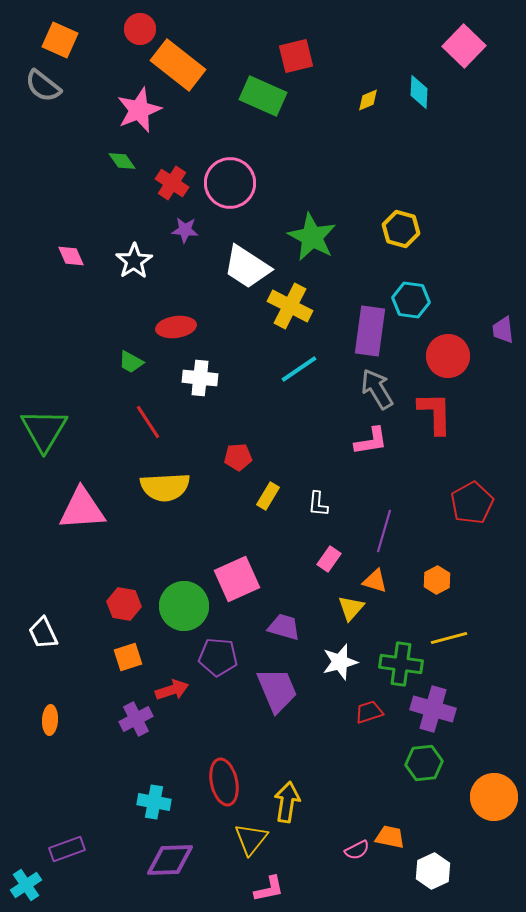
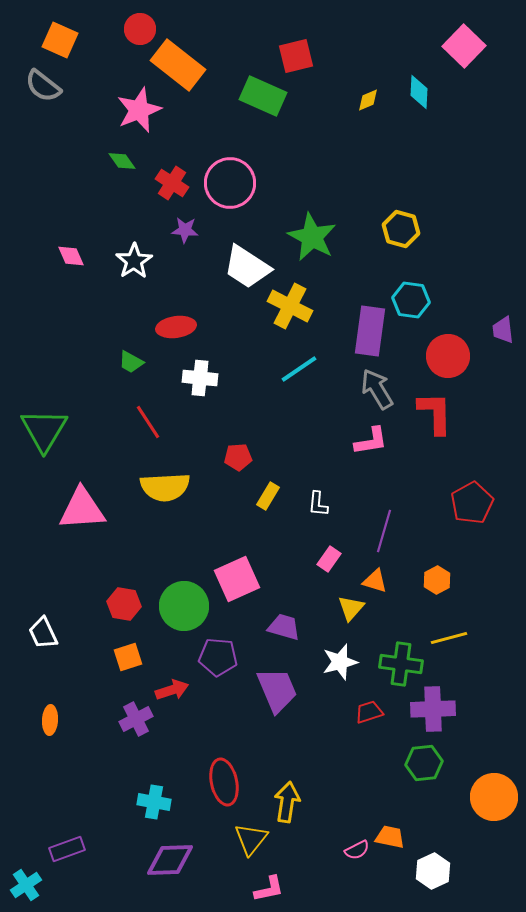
purple cross at (433, 709): rotated 18 degrees counterclockwise
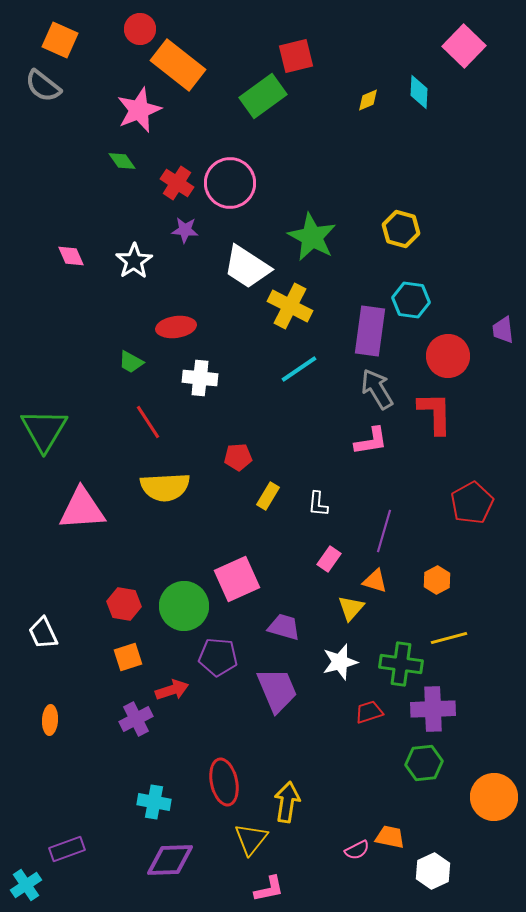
green rectangle at (263, 96): rotated 60 degrees counterclockwise
red cross at (172, 183): moved 5 px right
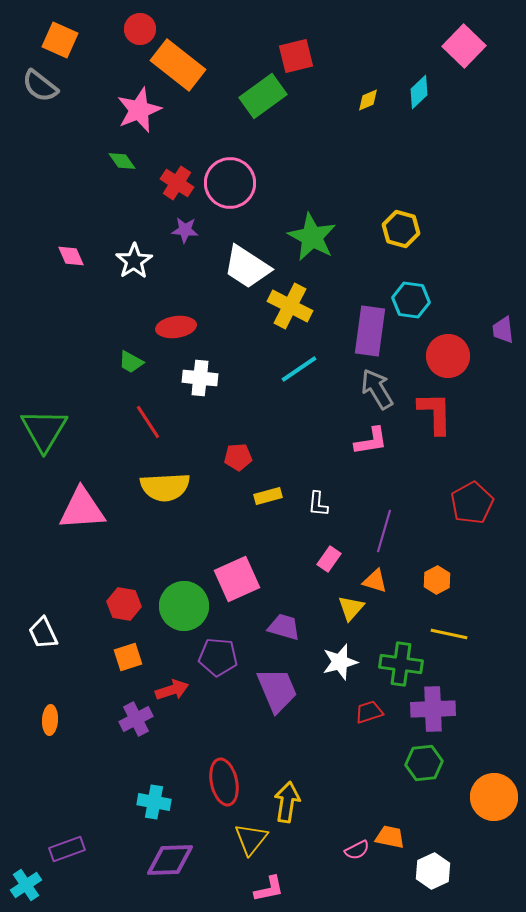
gray semicircle at (43, 86): moved 3 px left
cyan diamond at (419, 92): rotated 44 degrees clockwise
yellow rectangle at (268, 496): rotated 44 degrees clockwise
yellow line at (449, 638): moved 4 px up; rotated 27 degrees clockwise
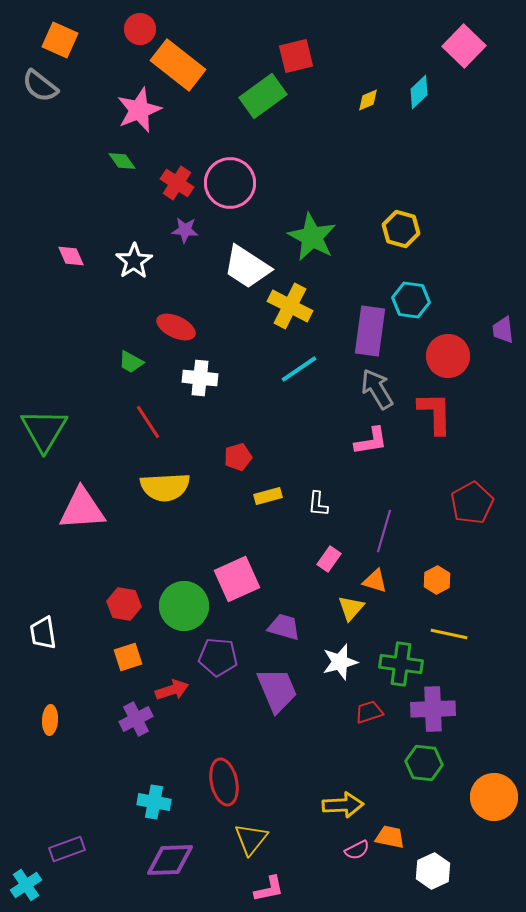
red ellipse at (176, 327): rotated 33 degrees clockwise
red pentagon at (238, 457): rotated 12 degrees counterclockwise
white trapezoid at (43, 633): rotated 16 degrees clockwise
green hexagon at (424, 763): rotated 12 degrees clockwise
yellow arrow at (287, 802): moved 56 px right, 3 px down; rotated 78 degrees clockwise
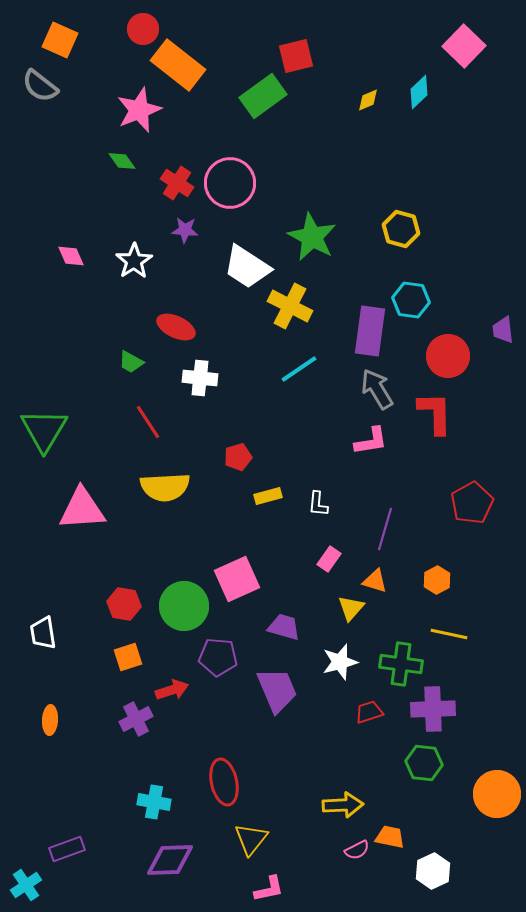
red circle at (140, 29): moved 3 px right
purple line at (384, 531): moved 1 px right, 2 px up
orange circle at (494, 797): moved 3 px right, 3 px up
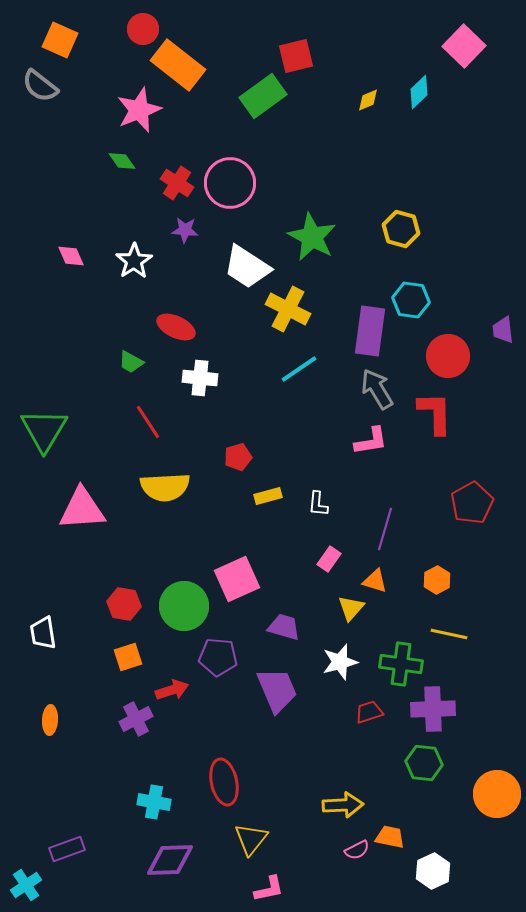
yellow cross at (290, 306): moved 2 px left, 3 px down
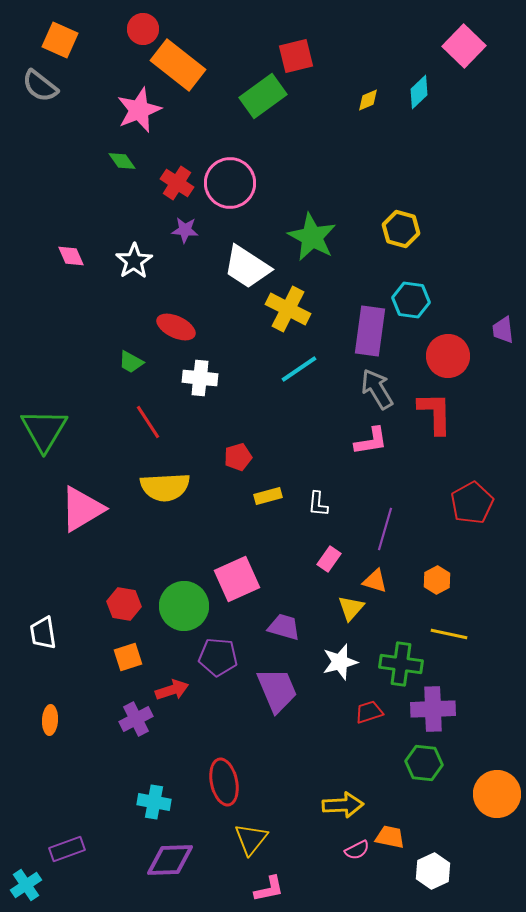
pink triangle at (82, 509): rotated 27 degrees counterclockwise
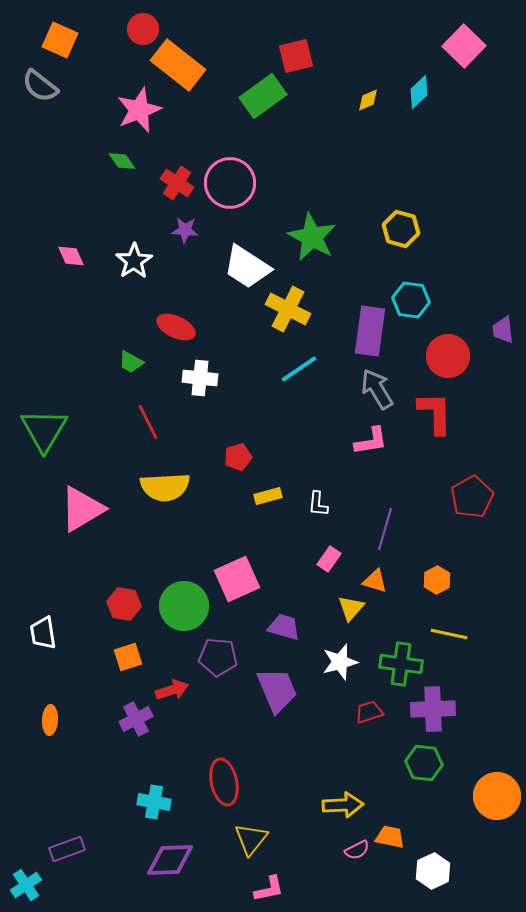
red line at (148, 422): rotated 6 degrees clockwise
red pentagon at (472, 503): moved 6 px up
orange circle at (497, 794): moved 2 px down
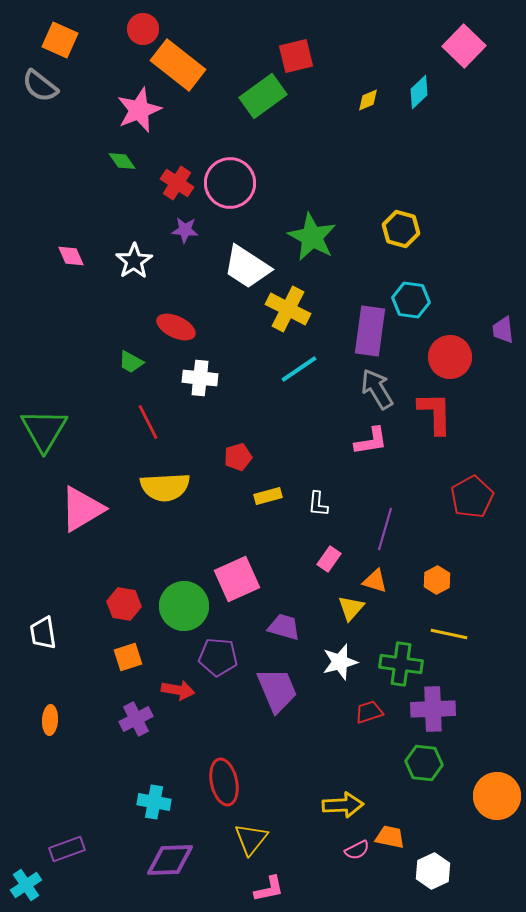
red circle at (448, 356): moved 2 px right, 1 px down
red arrow at (172, 690): moved 6 px right; rotated 28 degrees clockwise
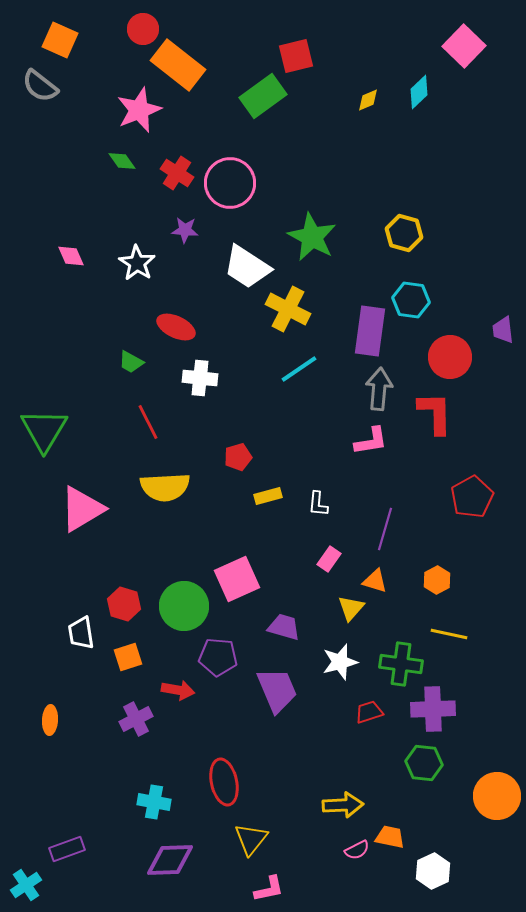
red cross at (177, 183): moved 10 px up
yellow hexagon at (401, 229): moved 3 px right, 4 px down
white star at (134, 261): moved 3 px right, 2 px down; rotated 6 degrees counterclockwise
gray arrow at (377, 389): moved 2 px right; rotated 36 degrees clockwise
red hexagon at (124, 604): rotated 8 degrees clockwise
white trapezoid at (43, 633): moved 38 px right
